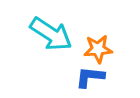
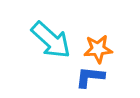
cyan arrow: moved 6 px down; rotated 9 degrees clockwise
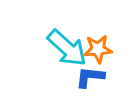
cyan arrow: moved 16 px right, 8 px down
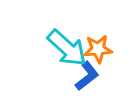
blue L-shape: moved 3 px left, 1 px up; rotated 136 degrees clockwise
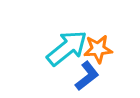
cyan arrow: rotated 81 degrees counterclockwise
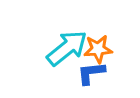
blue L-shape: moved 4 px right, 3 px up; rotated 148 degrees counterclockwise
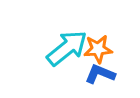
blue L-shape: moved 9 px right, 1 px down; rotated 28 degrees clockwise
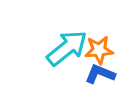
orange star: moved 1 px right, 1 px down
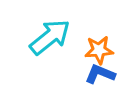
cyan arrow: moved 17 px left, 11 px up
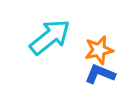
orange star: rotated 8 degrees counterclockwise
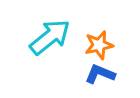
orange star: moved 5 px up
